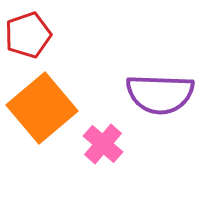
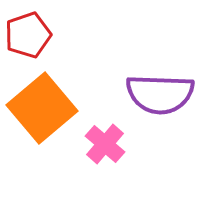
pink cross: moved 2 px right
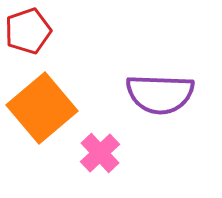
red pentagon: moved 4 px up
pink cross: moved 5 px left, 9 px down; rotated 6 degrees clockwise
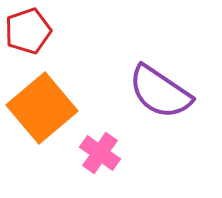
purple semicircle: moved 2 px up; rotated 32 degrees clockwise
pink cross: rotated 12 degrees counterclockwise
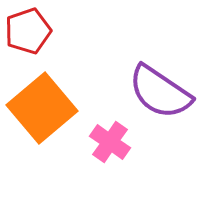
pink cross: moved 10 px right, 11 px up
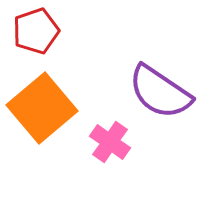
red pentagon: moved 8 px right
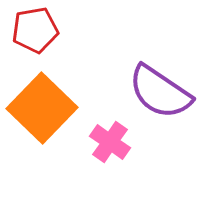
red pentagon: moved 1 px left, 1 px up; rotated 9 degrees clockwise
orange square: rotated 6 degrees counterclockwise
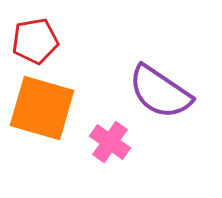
red pentagon: moved 11 px down
orange square: rotated 28 degrees counterclockwise
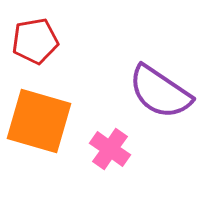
orange square: moved 3 px left, 13 px down
pink cross: moved 7 px down
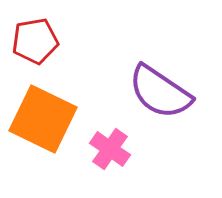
orange square: moved 4 px right, 2 px up; rotated 10 degrees clockwise
